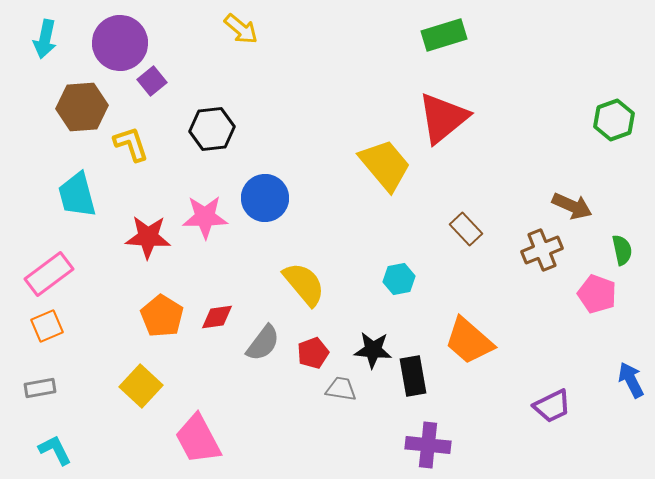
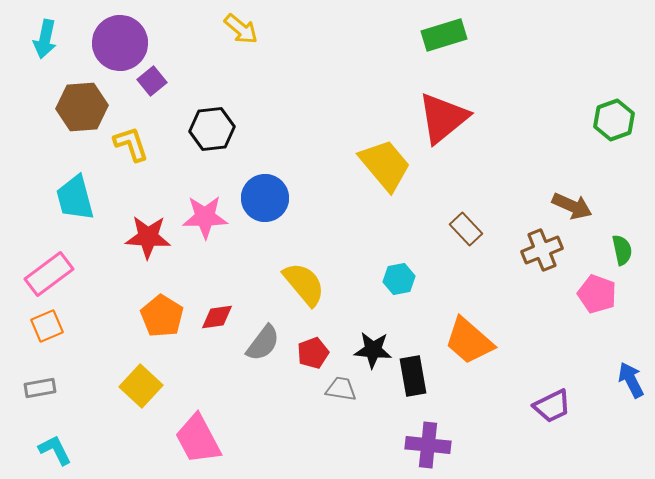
cyan trapezoid: moved 2 px left, 3 px down
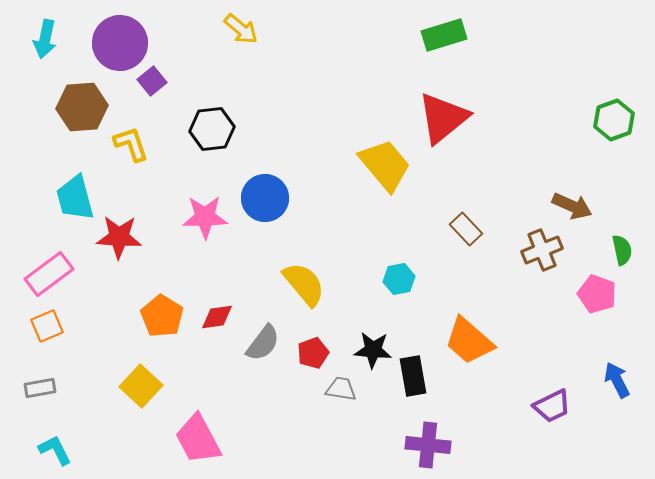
red star: moved 29 px left
blue arrow: moved 14 px left
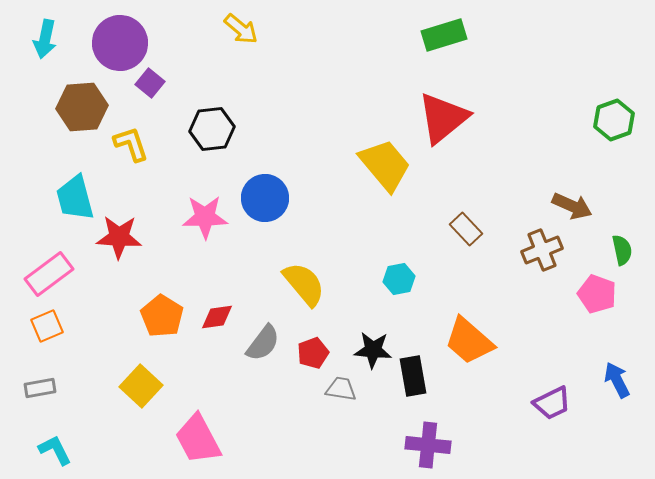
purple square: moved 2 px left, 2 px down; rotated 12 degrees counterclockwise
purple trapezoid: moved 3 px up
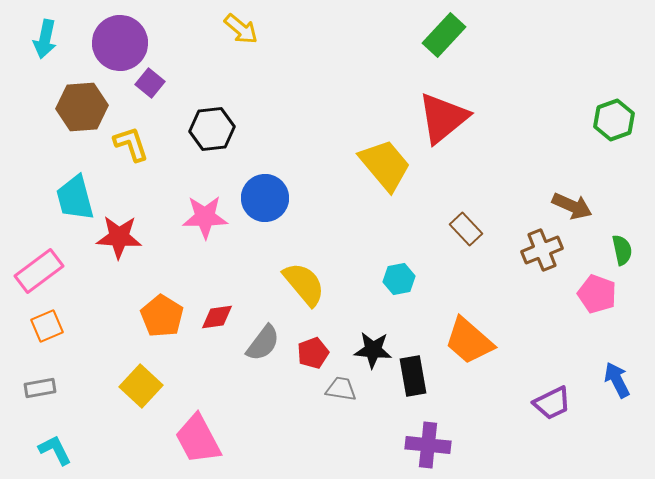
green rectangle: rotated 30 degrees counterclockwise
pink rectangle: moved 10 px left, 3 px up
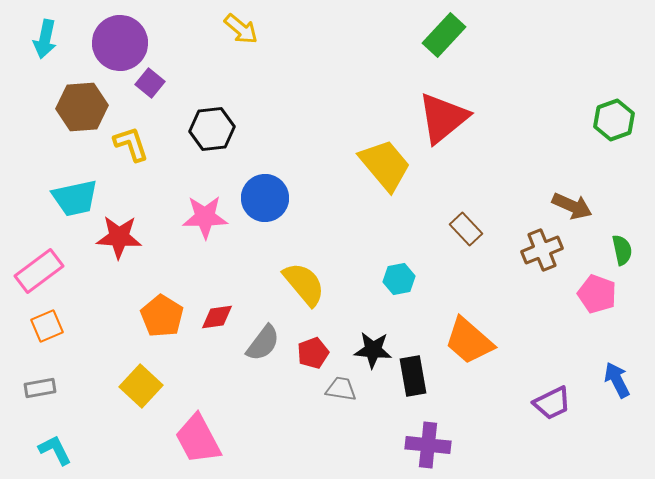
cyan trapezoid: rotated 87 degrees counterclockwise
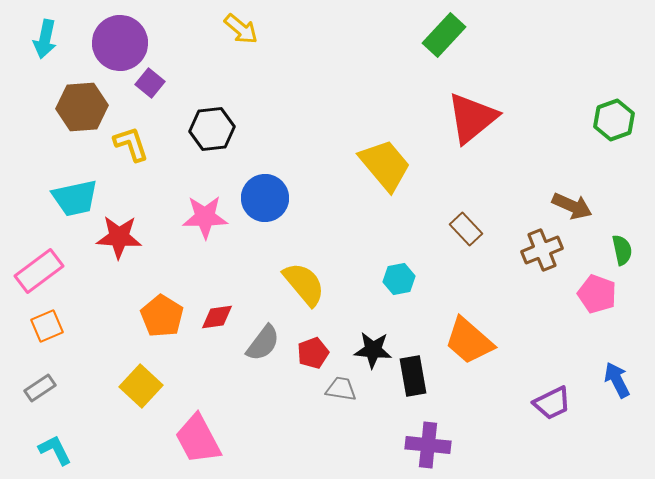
red triangle: moved 29 px right
gray rectangle: rotated 24 degrees counterclockwise
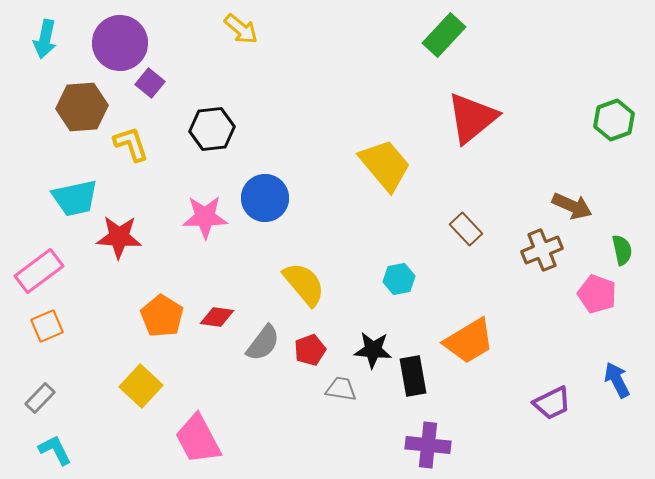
red diamond: rotated 16 degrees clockwise
orange trapezoid: rotated 72 degrees counterclockwise
red pentagon: moved 3 px left, 3 px up
gray rectangle: moved 10 px down; rotated 12 degrees counterclockwise
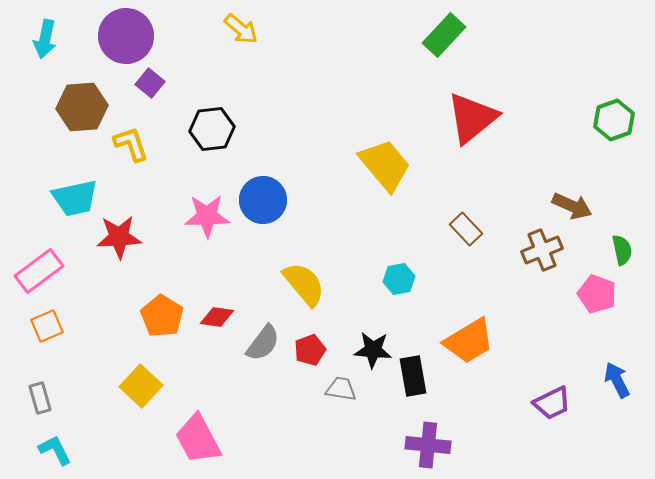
purple circle: moved 6 px right, 7 px up
blue circle: moved 2 px left, 2 px down
pink star: moved 2 px right, 1 px up
red star: rotated 6 degrees counterclockwise
gray rectangle: rotated 60 degrees counterclockwise
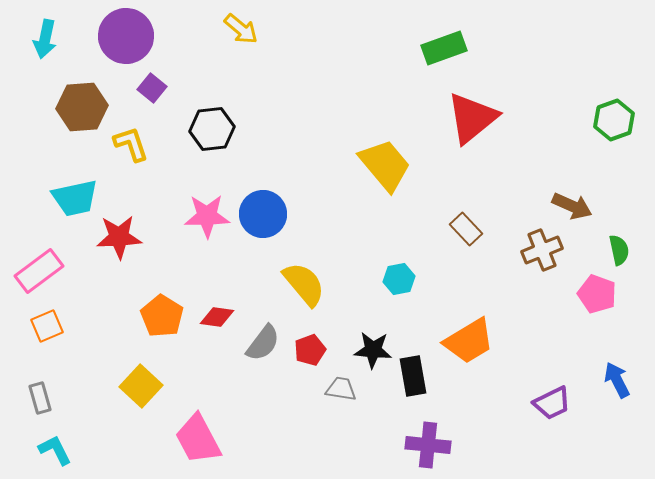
green rectangle: moved 13 px down; rotated 27 degrees clockwise
purple square: moved 2 px right, 5 px down
blue circle: moved 14 px down
green semicircle: moved 3 px left
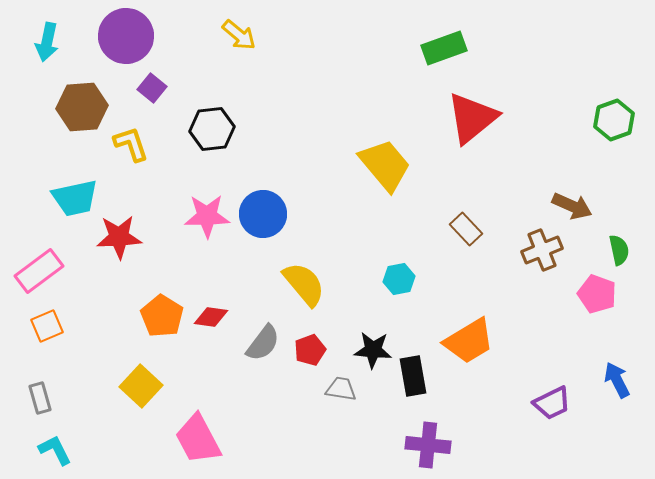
yellow arrow: moved 2 px left, 6 px down
cyan arrow: moved 2 px right, 3 px down
red diamond: moved 6 px left
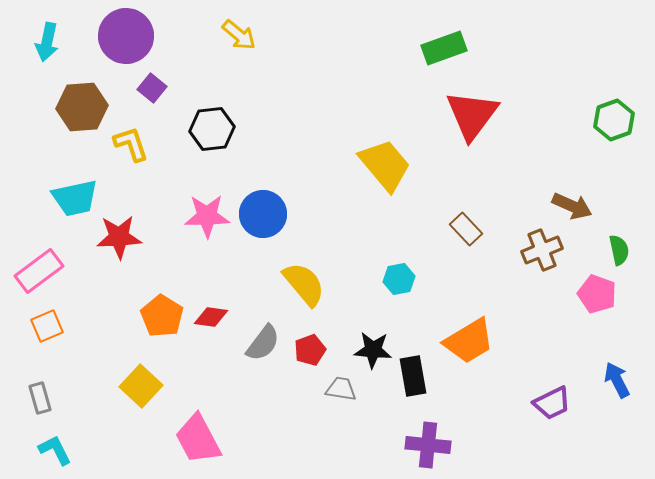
red triangle: moved 3 px up; rotated 14 degrees counterclockwise
